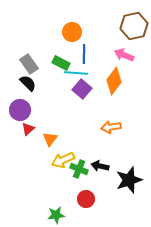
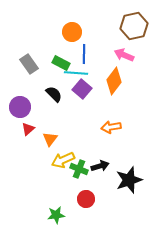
black semicircle: moved 26 px right, 11 px down
purple circle: moved 3 px up
black arrow: rotated 150 degrees clockwise
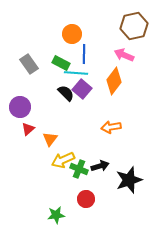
orange circle: moved 2 px down
black semicircle: moved 12 px right, 1 px up
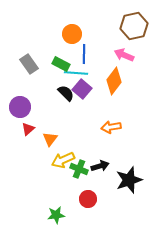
green rectangle: moved 1 px down
red circle: moved 2 px right
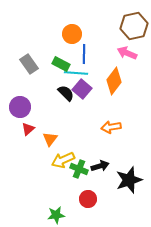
pink arrow: moved 3 px right, 2 px up
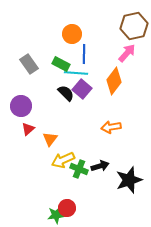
pink arrow: rotated 108 degrees clockwise
purple circle: moved 1 px right, 1 px up
red circle: moved 21 px left, 9 px down
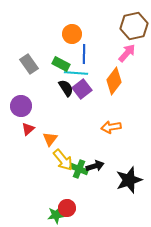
purple square: rotated 12 degrees clockwise
black semicircle: moved 5 px up; rotated 12 degrees clockwise
yellow arrow: rotated 105 degrees counterclockwise
black arrow: moved 5 px left
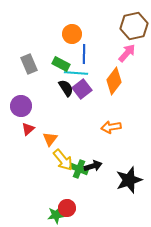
gray rectangle: rotated 12 degrees clockwise
black arrow: moved 2 px left
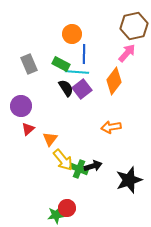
cyan line: moved 1 px right, 1 px up
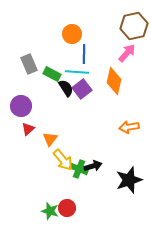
green rectangle: moved 9 px left, 10 px down
orange diamond: rotated 24 degrees counterclockwise
orange arrow: moved 18 px right
green star: moved 6 px left, 4 px up; rotated 24 degrees clockwise
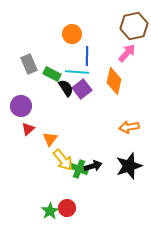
blue line: moved 3 px right, 2 px down
black star: moved 14 px up
green star: rotated 24 degrees clockwise
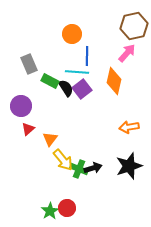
green rectangle: moved 2 px left, 7 px down
black arrow: moved 2 px down
